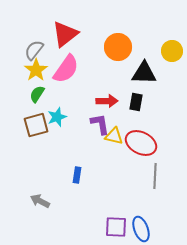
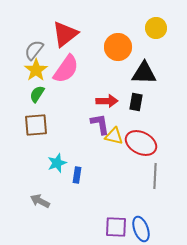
yellow circle: moved 16 px left, 23 px up
cyan star: moved 46 px down
brown square: rotated 10 degrees clockwise
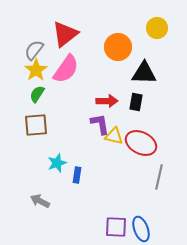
yellow circle: moved 1 px right
gray line: moved 4 px right, 1 px down; rotated 10 degrees clockwise
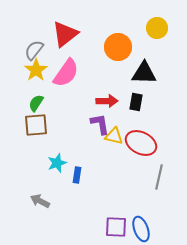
pink semicircle: moved 4 px down
green semicircle: moved 1 px left, 9 px down
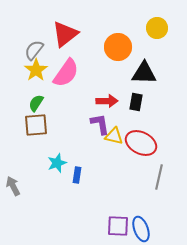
gray arrow: moved 27 px left, 15 px up; rotated 36 degrees clockwise
purple square: moved 2 px right, 1 px up
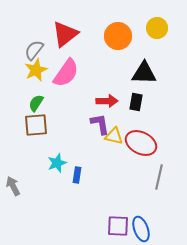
orange circle: moved 11 px up
yellow star: rotated 10 degrees clockwise
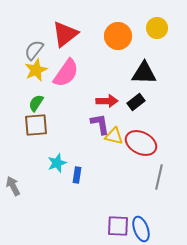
black rectangle: rotated 42 degrees clockwise
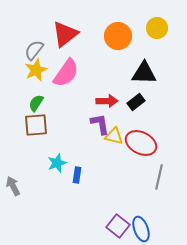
purple square: rotated 35 degrees clockwise
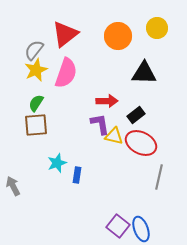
pink semicircle: rotated 16 degrees counterclockwise
black rectangle: moved 13 px down
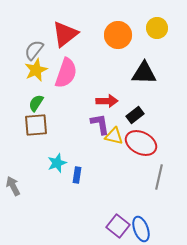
orange circle: moved 1 px up
black rectangle: moved 1 px left
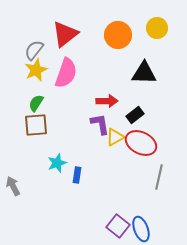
yellow triangle: moved 1 px right, 1 px down; rotated 42 degrees counterclockwise
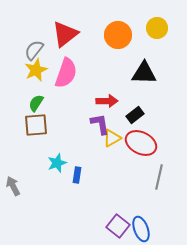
yellow triangle: moved 3 px left, 1 px down
